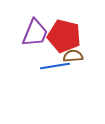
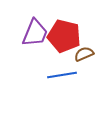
brown semicircle: moved 11 px right, 2 px up; rotated 18 degrees counterclockwise
blue line: moved 7 px right, 9 px down
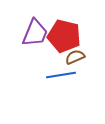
brown semicircle: moved 9 px left, 3 px down
blue line: moved 1 px left
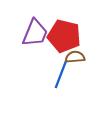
brown semicircle: rotated 18 degrees clockwise
blue line: moved 1 px up; rotated 60 degrees counterclockwise
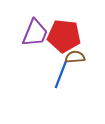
red pentagon: rotated 8 degrees counterclockwise
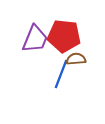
purple trapezoid: moved 6 px down
brown semicircle: moved 1 px right, 2 px down
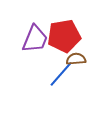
red pentagon: rotated 16 degrees counterclockwise
blue line: rotated 20 degrees clockwise
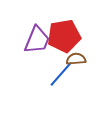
purple trapezoid: moved 2 px right, 1 px down
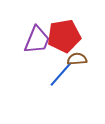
brown semicircle: moved 1 px right
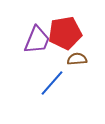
red pentagon: moved 1 px right, 3 px up
blue line: moved 9 px left, 9 px down
